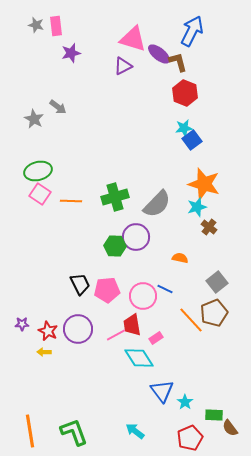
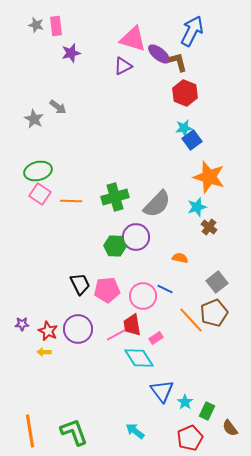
orange star at (204, 184): moved 5 px right, 7 px up
green rectangle at (214, 415): moved 7 px left, 4 px up; rotated 66 degrees counterclockwise
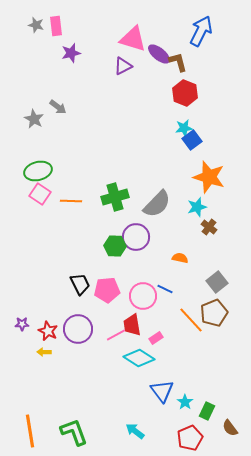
blue arrow at (192, 31): moved 9 px right
cyan diamond at (139, 358): rotated 24 degrees counterclockwise
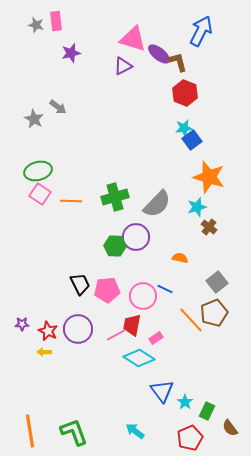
pink rectangle at (56, 26): moved 5 px up
red trapezoid at (132, 325): rotated 20 degrees clockwise
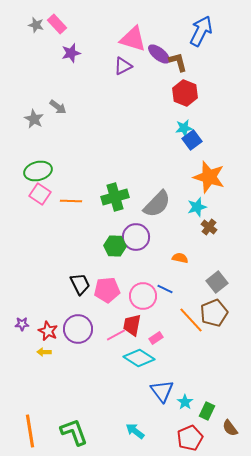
pink rectangle at (56, 21): moved 1 px right, 3 px down; rotated 36 degrees counterclockwise
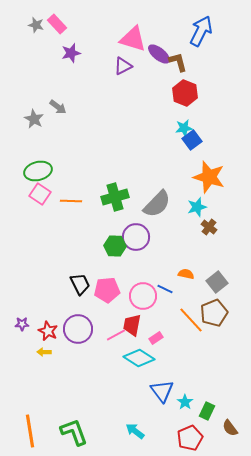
orange semicircle at (180, 258): moved 6 px right, 16 px down
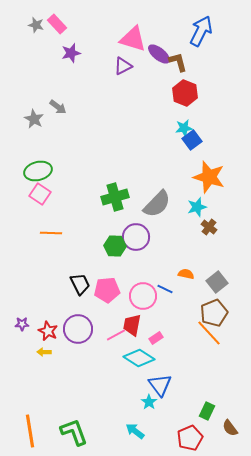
orange line at (71, 201): moved 20 px left, 32 px down
orange line at (191, 320): moved 18 px right, 13 px down
blue triangle at (162, 391): moved 2 px left, 6 px up
cyan star at (185, 402): moved 36 px left
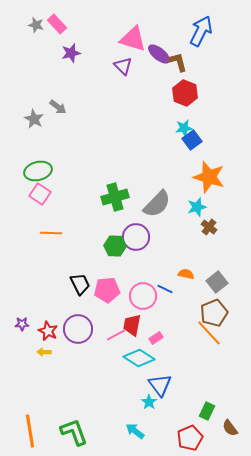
purple triangle at (123, 66): rotated 48 degrees counterclockwise
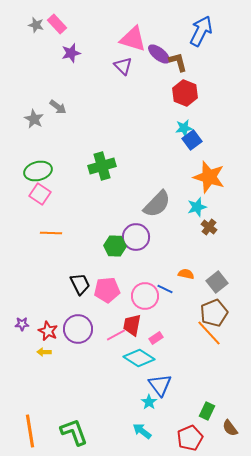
green cross at (115, 197): moved 13 px left, 31 px up
pink circle at (143, 296): moved 2 px right
cyan arrow at (135, 431): moved 7 px right
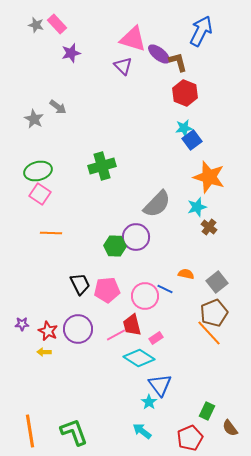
red trapezoid at (132, 325): rotated 25 degrees counterclockwise
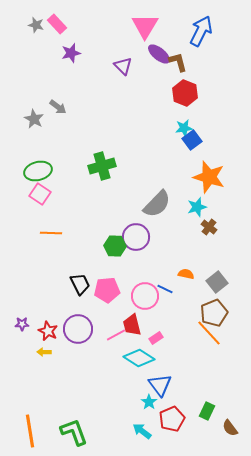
pink triangle at (133, 39): moved 12 px right, 13 px up; rotated 44 degrees clockwise
red pentagon at (190, 438): moved 18 px left, 19 px up
